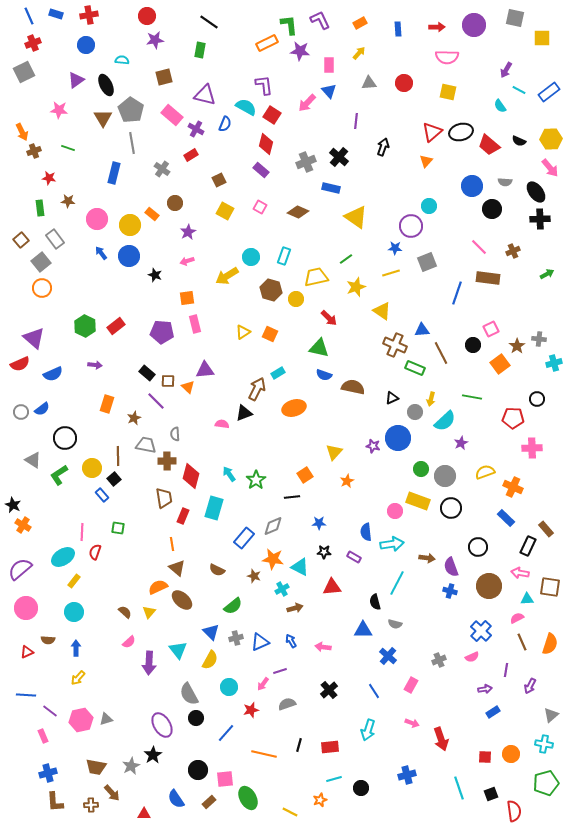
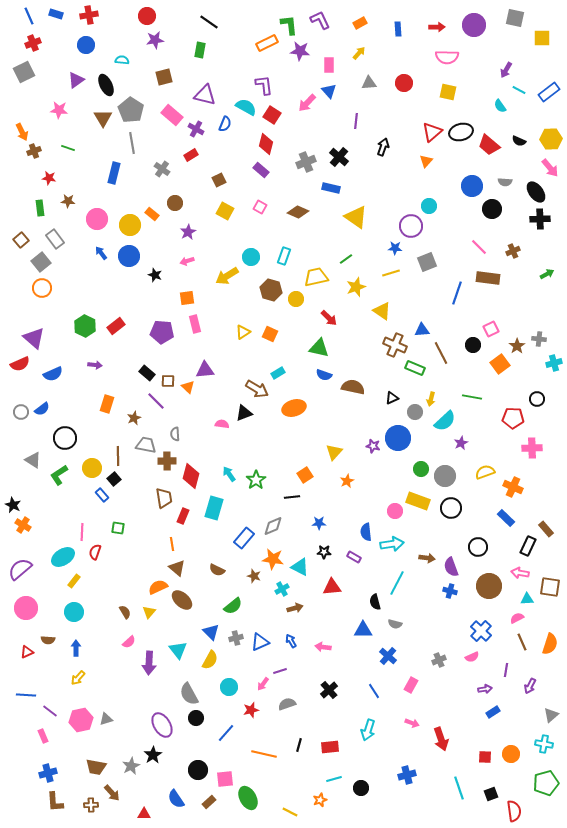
brown arrow at (257, 389): rotated 95 degrees clockwise
brown semicircle at (125, 612): rotated 16 degrees clockwise
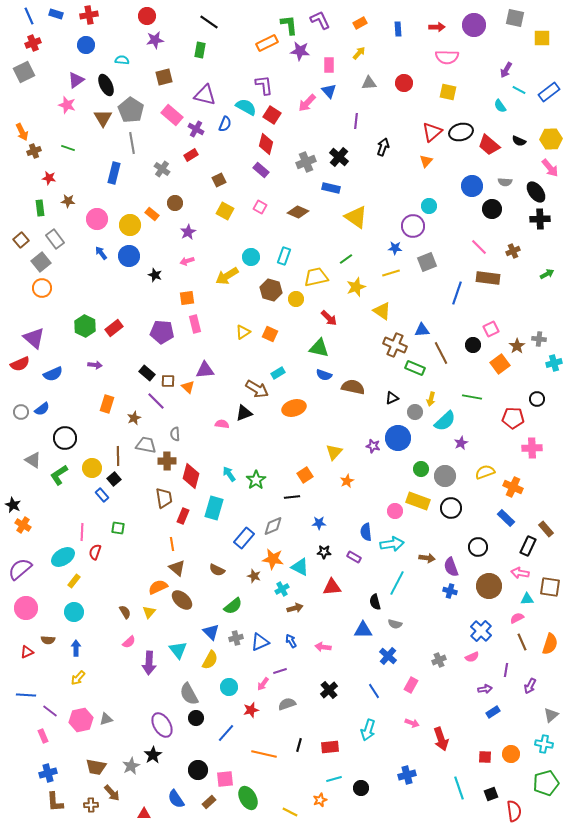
pink star at (59, 110): moved 8 px right, 5 px up; rotated 12 degrees clockwise
purple circle at (411, 226): moved 2 px right
red rectangle at (116, 326): moved 2 px left, 2 px down
